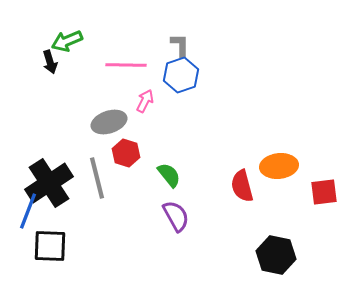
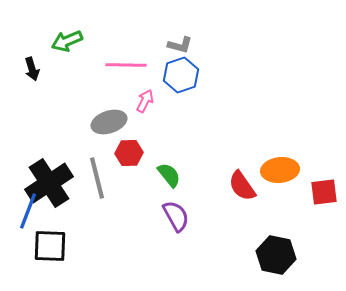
gray L-shape: rotated 105 degrees clockwise
black arrow: moved 18 px left, 7 px down
red hexagon: moved 3 px right; rotated 20 degrees counterclockwise
orange ellipse: moved 1 px right, 4 px down
red semicircle: rotated 20 degrees counterclockwise
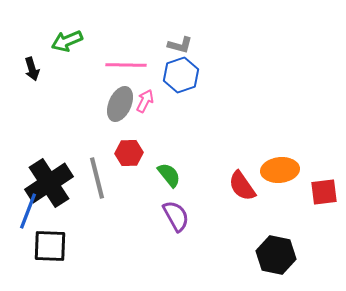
gray ellipse: moved 11 px right, 18 px up; rotated 48 degrees counterclockwise
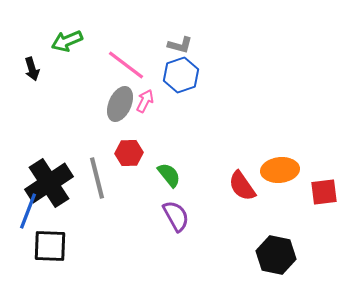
pink line: rotated 36 degrees clockwise
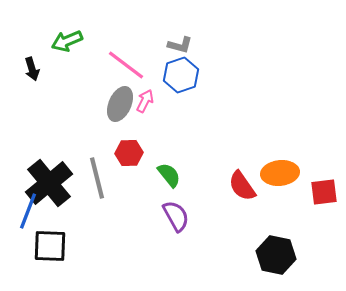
orange ellipse: moved 3 px down
black cross: rotated 6 degrees counterclockwise
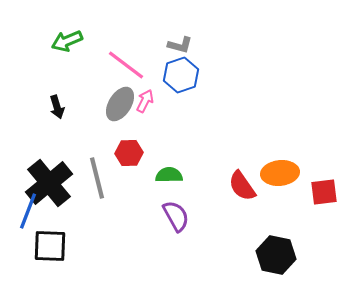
black arrow: moved 25 px right, 38 px down
gray ellipse: rotated 8 degrees clockwise
green semicircle: rotated 52 degrees counterclockwise
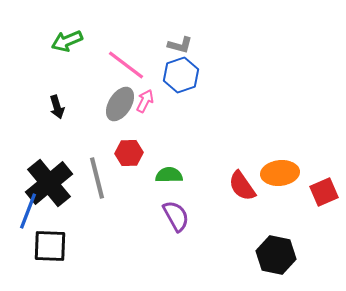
red square: rotated 16 degrees counterclockwise
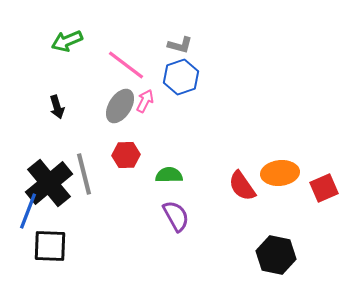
blue hexagon: moved 2 px down
gray ellipse: moved 2 px down
red hexagon: moved 3 px left, 2 px down
gray line: moved 13 px left, 4 px up
red square: moved 4 px up
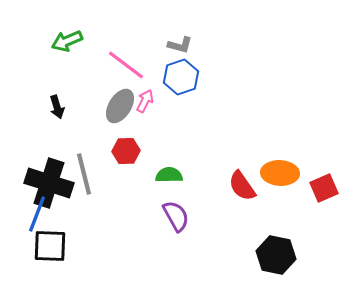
red hexagon: moved 4 px up
orange ellipse: rotated 9 degrees clockwise
black cross: rotated 33 degrees counterclockwise
blue line: moved 9 px right, 3 px down
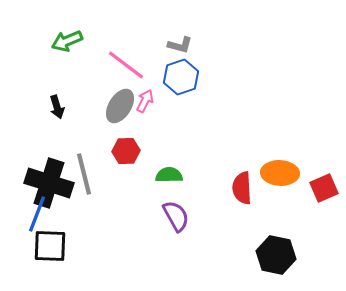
red semicircle: moved 2 px down; rotated 32 degrees clockwise
